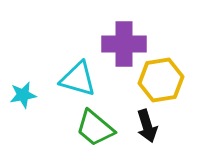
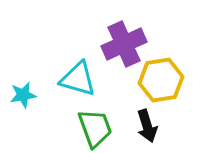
purple cross: rotated 24 degrees counterclockwise
green trapezoid: rotated 150 degrees counterclockwise
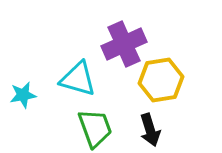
black arrow: moved 3 px right, 4 px down
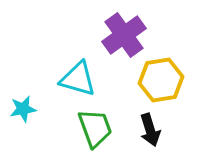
purple cross: moved 9 px up; rotated 12 degrees counterclockwise
cyan star: moved 14 px down
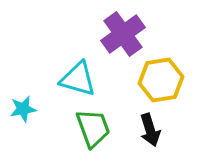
purple cross: moved 1 px left, 1 px up
green trapezoid: moved 2 px left
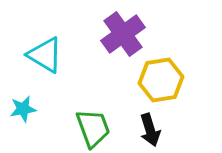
cyan triangle: moved 33 px left, 24 px up; rotated 15 degrees clockwise
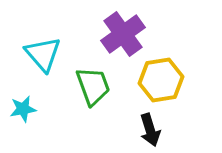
cyan triangle: moved 2 px left, 1 px up; rotated 18 degrees clockwise
green trapezoid: moved 42 px up
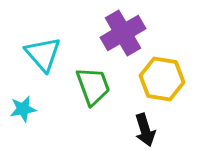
purple cross: moved 1 px up; rotated 6 degrees clockwise
yellow hexagon: moved 1 px right, 1 px up; rotated 18 degrees clockwise
black arrow: moved 5 px left
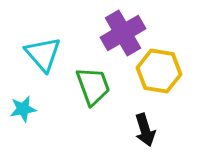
yellow hexagon: moved 3 px left, 8 px up
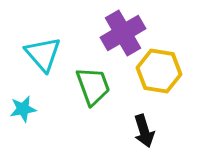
black arrow: moved 1 px left, 1 px down
